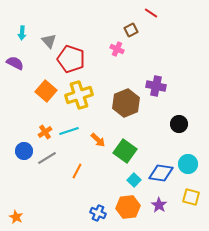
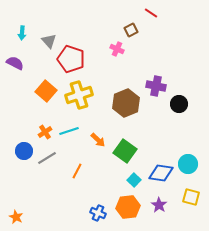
black circle: moved 20 px up
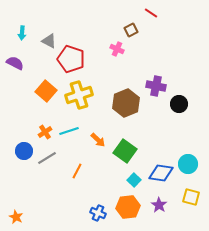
gray triangle: rotated 21 degrees counterclockwise
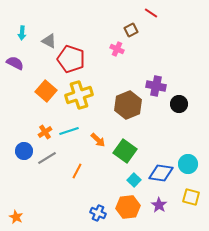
brown hexagon: moved 2 px right, 2 px down
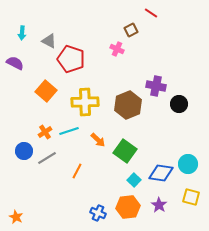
yellow cross: moved 6 px right, 7 px down; rotated 16 degrees clockwise
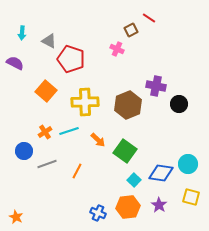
red line: moved 2 px left, 5 px down
gray line: moved 6 px down; rotated 12 degrees clockwise
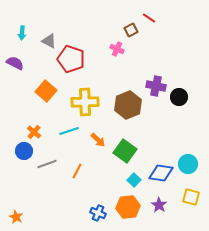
black circle: moved 7 px up
orange cross: moved 11 px left; rotated 16 degrees counterclockwise
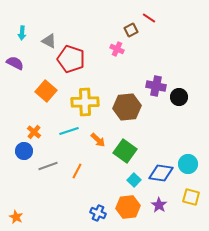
brown hexagon: moved 1 px left, 2 px down; rotated 16 degrees clockwise
gray line: moved 1 px right, 2 px down
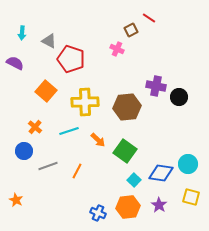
orange cross: moved 1 px right, 5 px up
orange star: moved 17 px up
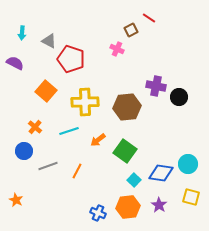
orange arrow: rotated 98 degrees clockwise
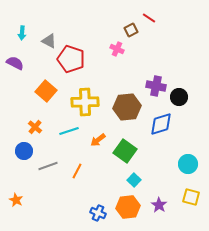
blue diamond: moved 49 px up; rotated 25 degrees counterclockwise
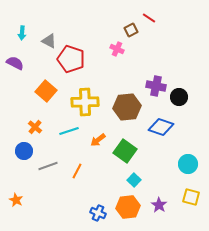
blue diamond: moved 3 px down; rotated 35 degrees clockwise
